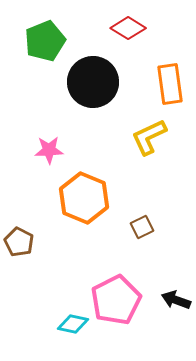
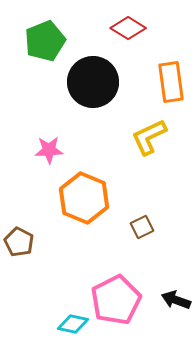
orange rectangle: moved 1 px right, 2 px up
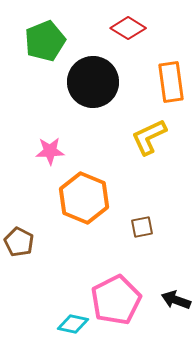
pink star: moved 1 px right, 1 px down
brown square: rotated 15 degrees clockwise
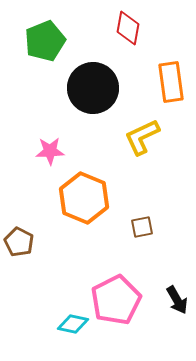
red diamond: rotated 68 degrees clockwise
black circle: moved 6 px down
yellow L-shape: moved 7 px left
black arrow: moved 1 px right; rotated 140 degrees counterclockwise
